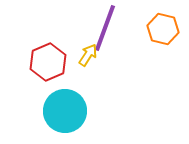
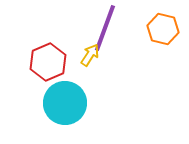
yellow arrow: moved 2 px right
cyan circle: moved 8 px up
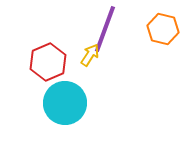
purple line: moved 1 px down
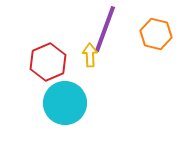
orange hexagon: moved 7 px left, 5 px down
yellow arrow: rotated 35 degrees counterclockwise
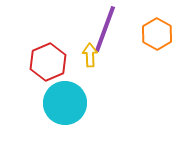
orange hexagon: moved 1 px right; rotated 16 degrees clockwise
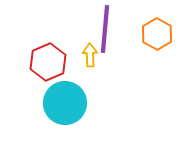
purple line: rotated 15 degrees counterclockwise
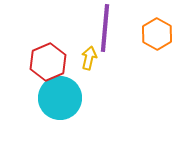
purple line: moved 1 px up
yellow arrow: moved 1 px left, 3 px down; rotated 15 degrees clockwise
cyan circle: moved 5 px left, 5 px up
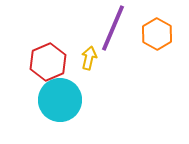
purple line: moved 8 px right; rotated 18 degrees clockwise
cyan circle: moved 2 px down
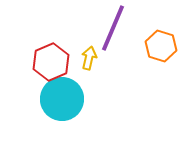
orange hexagon: moved 4 px right, 12 px down; rotated 12 degrees counterclockwise
red hexagon: moved 3 px right
cyan circle: moved 2 px right, 1 px up
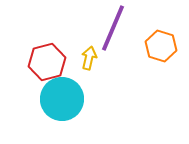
red hexagon: moved 4 px left; rotated 9 degrees clockwise
